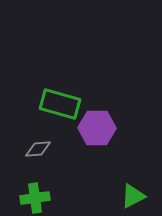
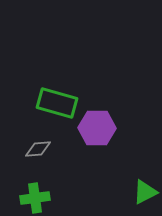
green rectangle: moved 3 px left, 1 px up
green triangle: moved 12 px right, 4 px up
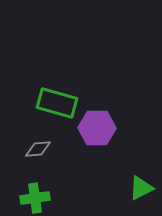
green triangle: moved 4 px left, 4 px up
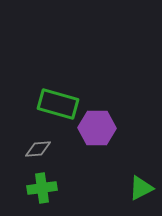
green rectangle: moved 1 px right, 1 px down
green cross: moved 7 px right, 10 px up
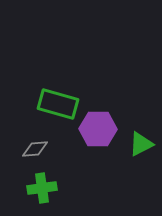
purple hexagon: moved 1 px right, 1 px down
gray diamond: moved 3 px left
green triangle: moved 44 px up
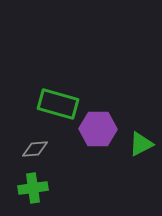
green cross: moved 9 px left
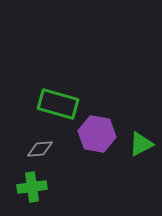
purple hexagon: moved 1 px left, 5 px down; rotated 9 degrees clockwise
gray diamond: moved 5 px right
green cross: moved 1 px left, 1 px up
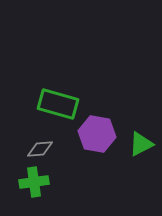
green cross: moved 2 px right, 5 px up
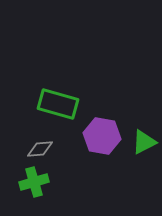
purple hexagon: moved 5 px right, 2 px down
green triangle: moved 3 px right, 2 px up
green cross: rotated 8 degrees counterclockwise
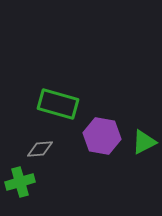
green cross: moved 14 px left
